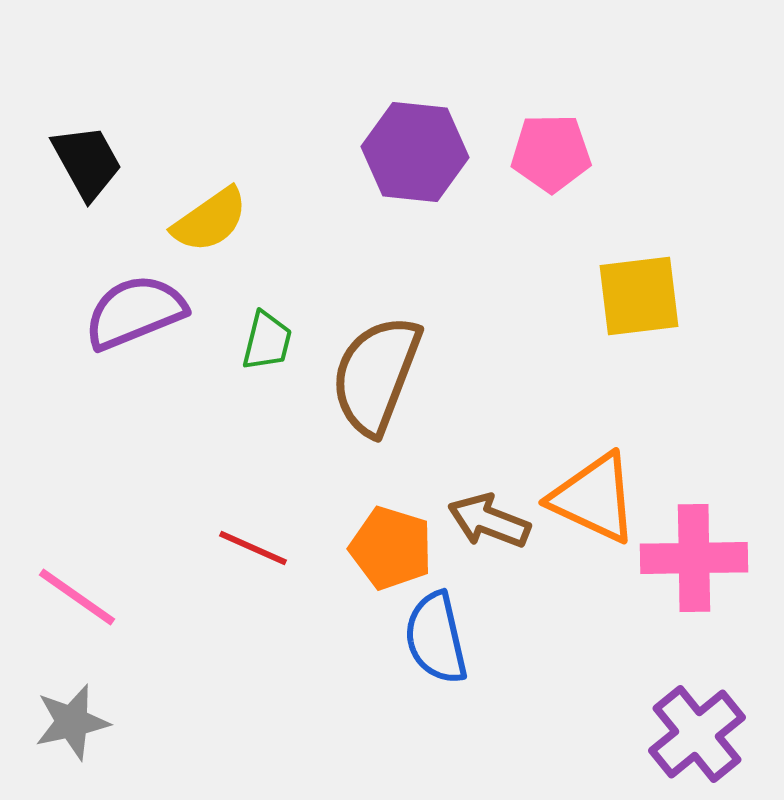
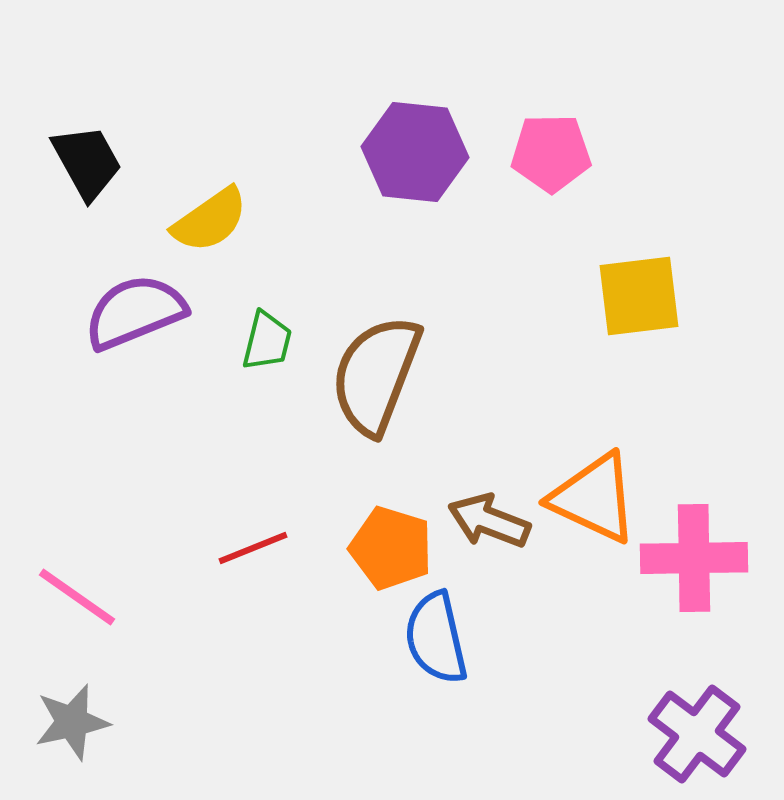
red line: rotated 46 degrees counterclockwise
purple cross: rotated 14 degrees counterclockwise
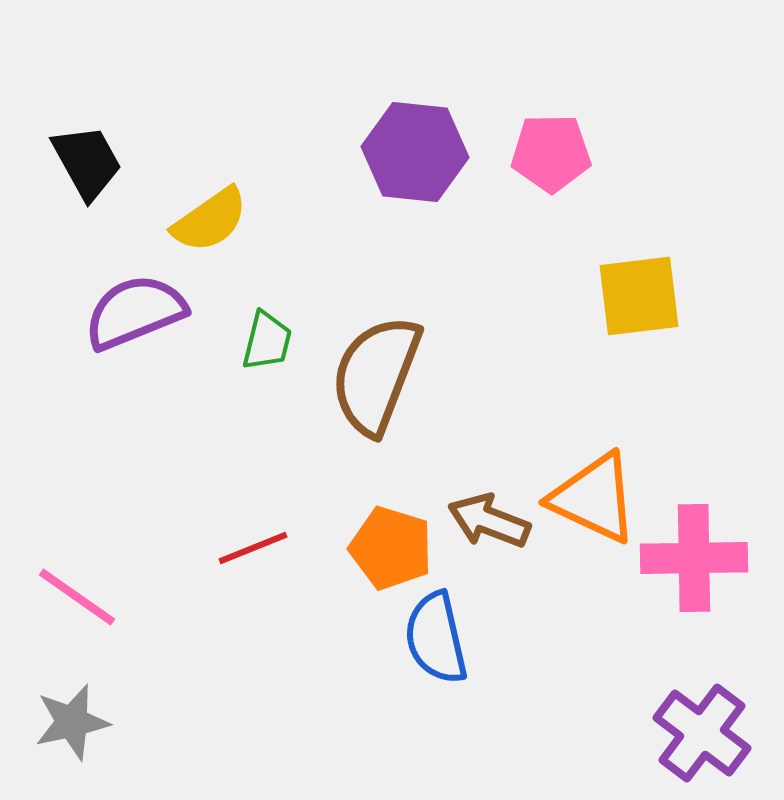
purple cross: moved 5 px right, 1 px up
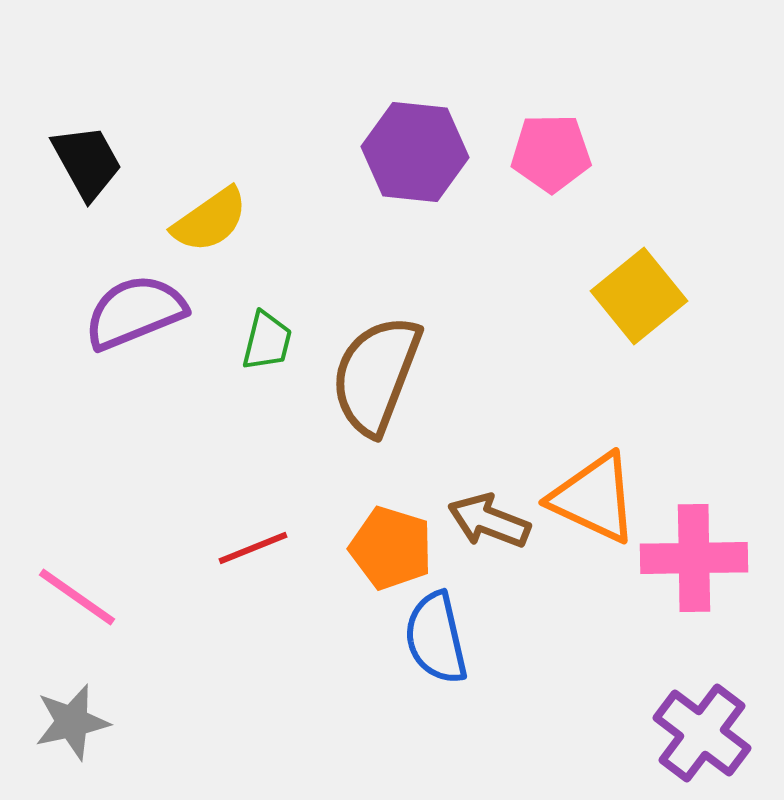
yellow square: rotated 32 degrees counterclockwise
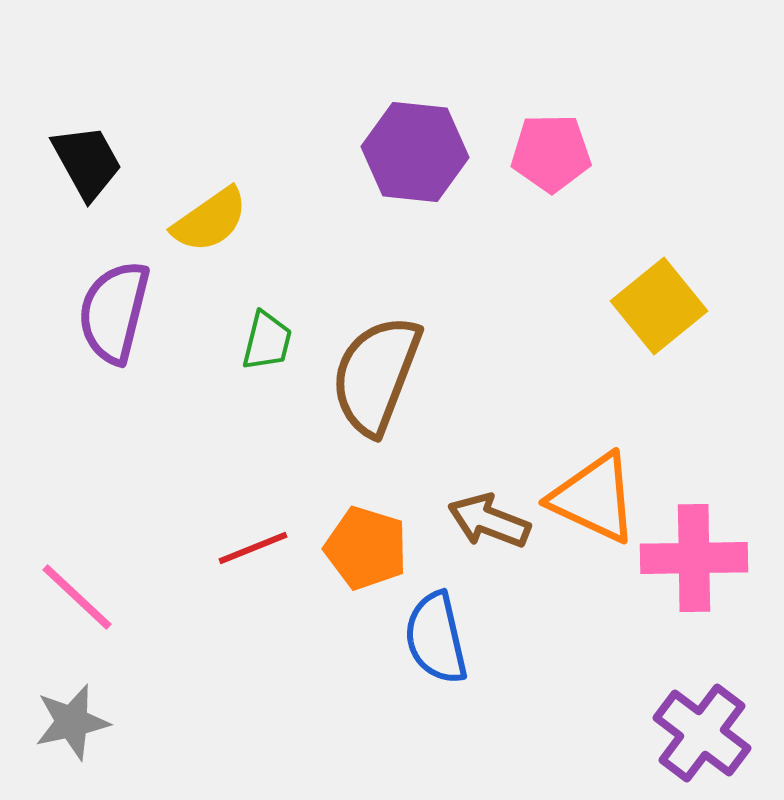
yellow square: moved 20 px right, 10 px down
purple semicircle: moved 21 px left; rotated 54 degrees counterclockwise
orange pentagon: moved 25 px left
pink line: rotated 8 degrees clockwise
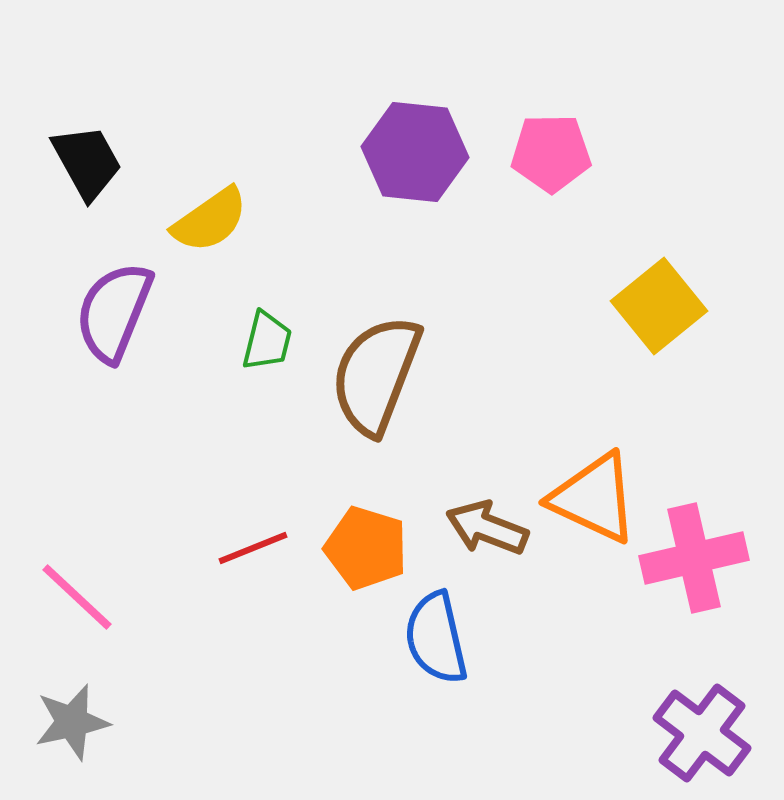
purple semicircle: rotated 8 degrees clockwise
brown arrow: moved 2 px left, 7 px down
pink cross: rotated 12 degrees counterclockwise
